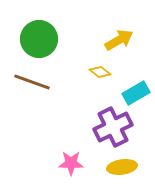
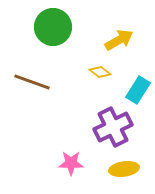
green circle: moved 14 px right, 12 px up
cyan rectangle: moved 2 px right, 3 px up; rotated 28 degrees counterclockwise
yellow ellipse: moved 2 px right, 2 px down
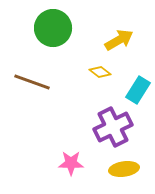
green circle: moved 1 px down
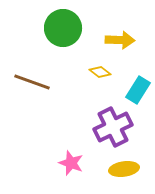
green circle: moved 10 px right
yellow arrow: moved 1 px right; rotated 32 degrees clockwise
pink star: rotated 20 degrees clockwise
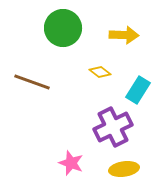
yellow arrow: moved 4 px right, 5 px up
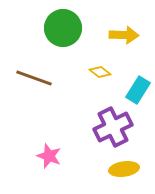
brown line: moved 2 px right, 4 px up
pink star: moved 22 px left, 7 px up
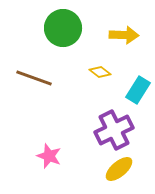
purple cross: moved 1 px right, 3 px down
yellow ellipse: moved 5 px left; rotated 32 degrees counterclockwise
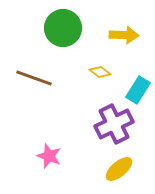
purple cross: moved 6 px up
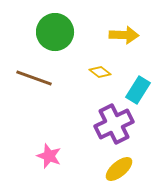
green circle: moved 8 px left, 4 px down
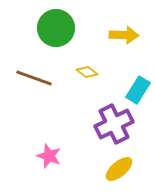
green circle: moved 1 px right, 4 px up
yellow diamond: moved 13 px left
